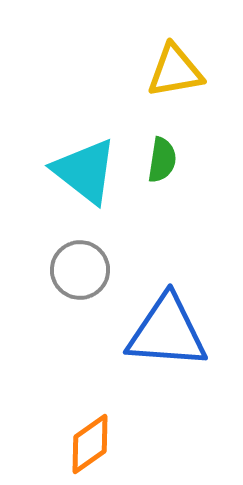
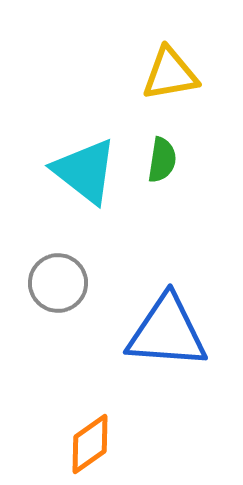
yellow triangle: moved 5 px left, 3 px down
gray circle: moved 22 px left, 13 px down
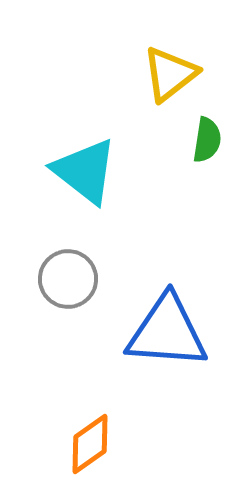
yellow triangle: rotated 28 degrees counterclockwise
green semicircle: moved 45 px right, 20 px up
gray circle: moved 10 px right, 4 px up
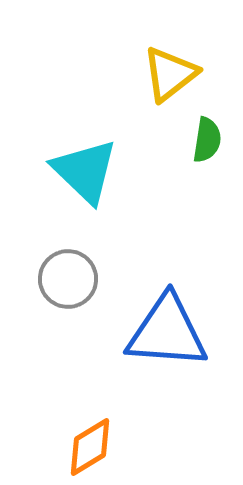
cyan triangle: rotated 6 degrees clockwise
orange diamond: moved 3 px down; rotated 4 degrees clockwise
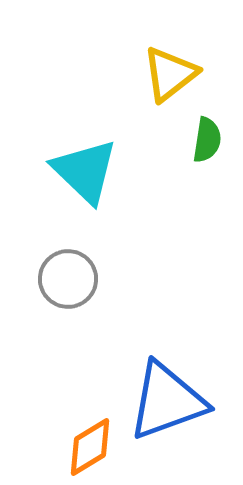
blue triangle: moved 69 px down; rotated 24 degrees counterclockwise
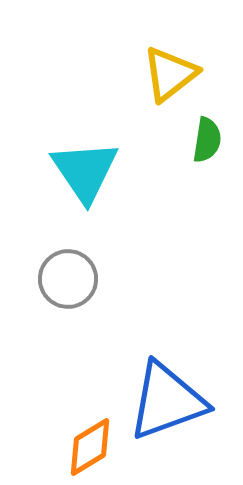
cyan triangle: rotated 12 degrees clockwise
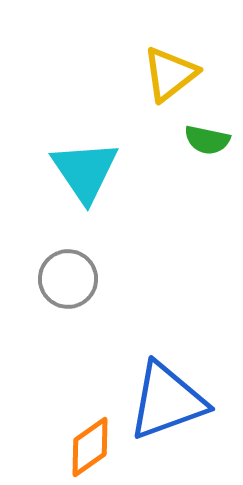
green semicircle: rotated 93 degrees clockwise
orange diamond: rotated 4 degrees counterclockwise
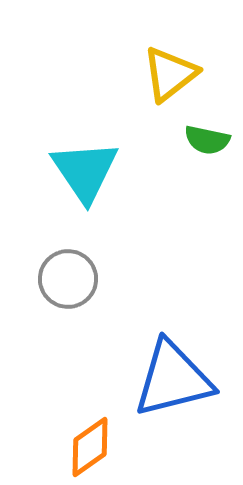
blue triangle: moved 6 px right, 22 px up; rotated 6 degrees clockwise
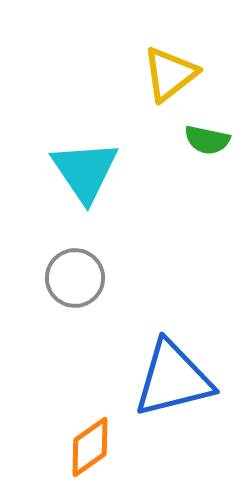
gray circle: moved 7 px right, 1 px up
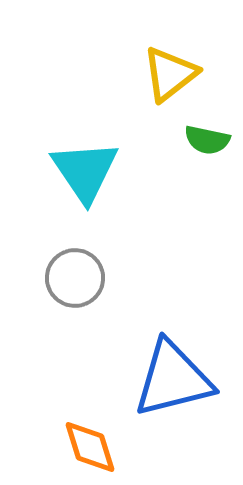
orange diamond: rotated 72 degrees counterclockwise
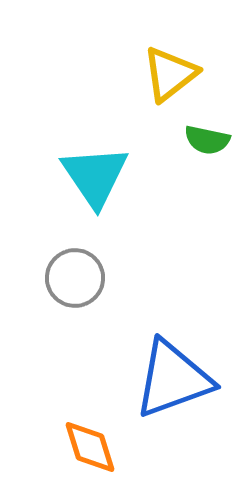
cyan triangle: moved 10 px right, 5 px down
blue triangle: rotated 6 degrees counterclockwise
